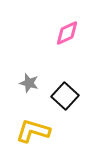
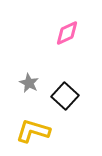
gray star: rotated 12 degrees clockwise
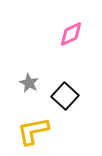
pink diamond: moved 4 px right, 1 px down
yellow L-shape: rotated 28 degrees counterclockwise
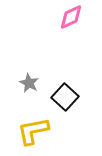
pink diamond: moved 17 px up
black square: moved 1 px down
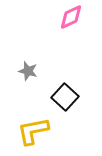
gray star: moved 1 px left, 12 px up; rotated 12 degrees counterclockwise
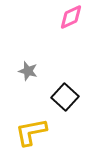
yellow L-shape: moved 2 px left, 1 px down
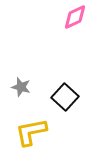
pink diamond: moved 4 px right
gray star: moved 7 px left, 16 px down
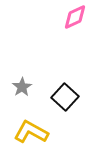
gray star: moved 1 px right; rotated 24 degrees clockwise
yellow L-shape: rotated 40 degrees clockwise
